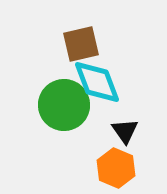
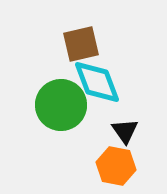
green circle: moved 3 px left
orange hexagon: moved 2 px up; rotated 12 degrees counterclockwise
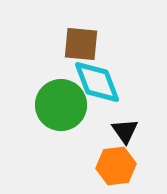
brown square: rotated 18 degrees clockwise
orange hexagon: rotated 18 degrees counterclockwise
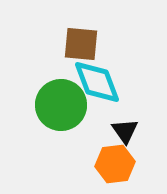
orange hexagon: moved 1 px left, 2 px up
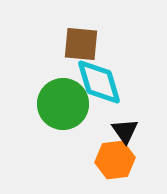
cyan diamond: moved 2 px right; rotated 4 degrees clockwise
green circle: moved 2 px right, 1 px up
orange hexagon: moved 4 px up
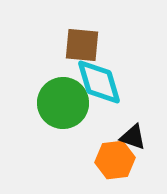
brown square: moved 1 px right, 1 px down
green circle: moved 1 px up
black triangle: moved 8 px right, 6 px down; rotated 36 degrees counterclockwise
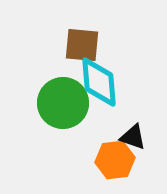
cyan diamond: rotated 12 degrees clockwise
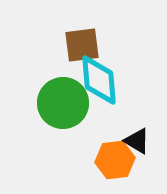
brown square: rotated 12 degrees counterclockwise
cyan diamond: moved 2 px up
black triangle: moved 4 px right, 4 px down; rotated 12 degrees clockwise
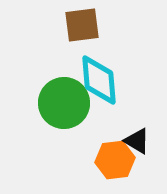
brown square: moved 20 px up
green circle: moved 1 px right
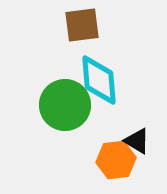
green circle: moved 1 px right, 2 px down
orange hexagon: moved 1 px right
